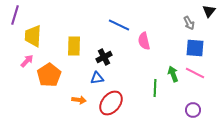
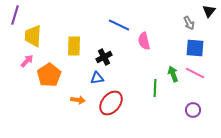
orange arrow: moved 1 px left
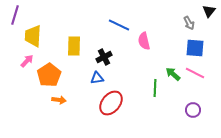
green arrow: rotated 28 degrees counterclockwise
orange arrow: moved 19 px left
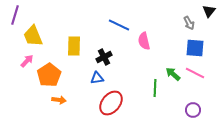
yellow trapezoid: rotated 25 degrees counterclockwise
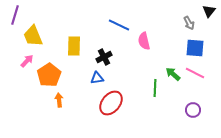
orange arrow: rotated 104 degrees counterclockwise
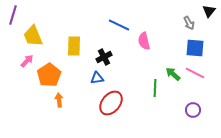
purple line: moved 2 px left
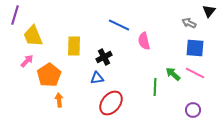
purple line: moved 2 px right
gray arrow: rotated 144 degrees clockwise
green line: moved 1 px up
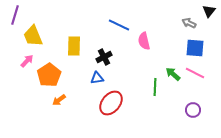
orange arrow: rotated 120 degrees counterclockwise
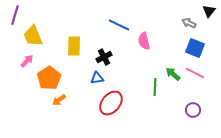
blue square: rotated 18 degrees clockwise
orange pentagon: moved 3 px down
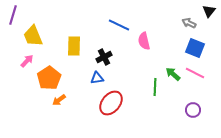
purple line: moved 2 px left
